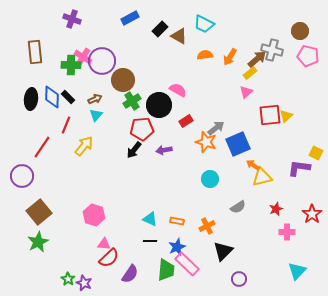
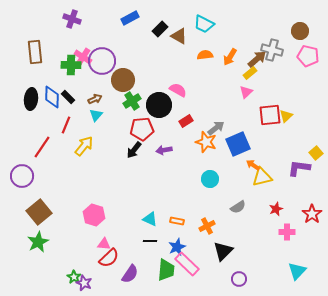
yellow square at (316, 153): rotated 24 degrees clockwise
green star at (68, 279): moved 6 px right, 2 px up
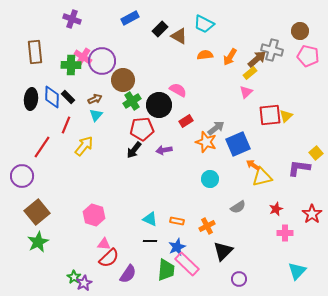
brown square at (39, 212): moved 2 px left
pink cross at (287, 232): moved 2 px left, 1 px down
purple semicircle at (130, 274): moved 2 px left
purple star at (84, 283): rotated 21 degrees clockwise
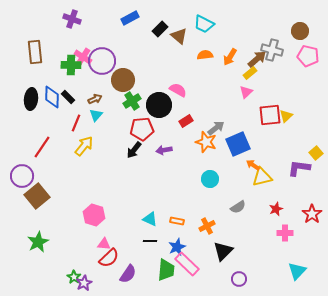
brown triangle at (179, 36): rotated 12 degrees clockwise
red line at (66, 125): moved 10 px right, 2 px up
brown square at (37, 212): moved 16 px up
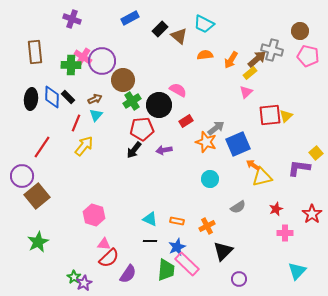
orange arrow at (230, 57): moved 1 px right, 3 px down
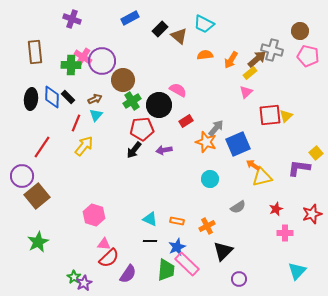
gray arrow at (216, 128): rotated 12 degrees counterclockwise
red star at (312, 214): rotated 18 degrees clockwise
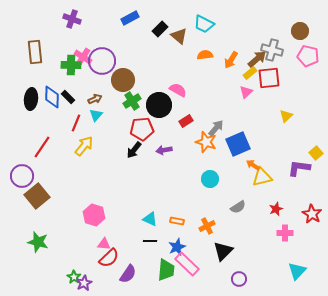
red square at (270, 115): moved 1 px left, 37 px up
red star at (312, 214): rotated 24 degrees counterclockwise
green star at (38, 242): rotated 30 degrees counterclockwise
